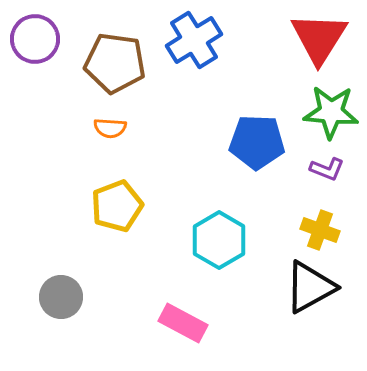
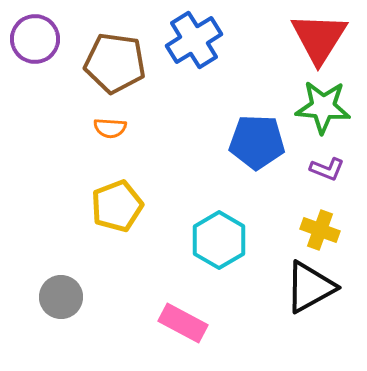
green star: moved 8 px left, 5 px up
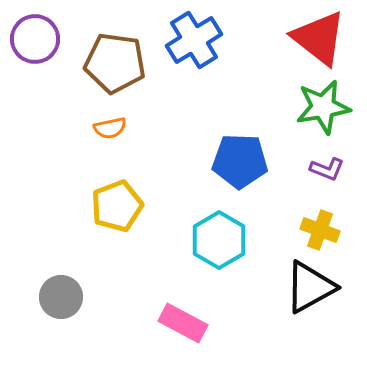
red triangle: rotated 24 degrees counterclockwise
green star: rotated 14 degrees counterclockwise
orange semicircle: rotated 16 degrees counterclockwise
blue pentagon: moved 17 px left, 19 px down
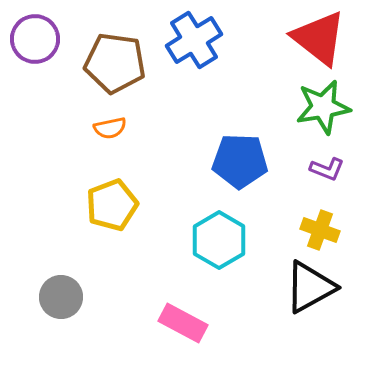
yellow pentagon: moved 5 px left, 1 px up
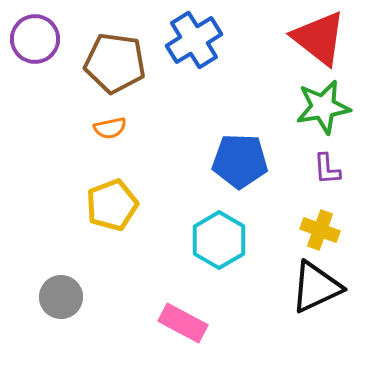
purple L-shape: rotated 64 degrees clockwise
black triangle: moved 6 px right; rotated 4 degrees clockwise
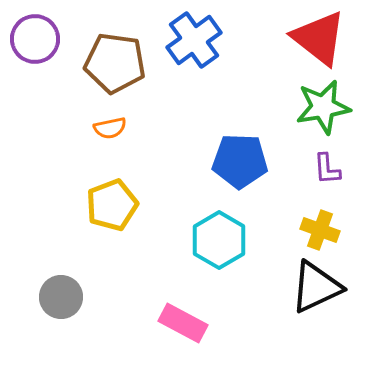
blue cross: rotated 4 degrees counterclockwise
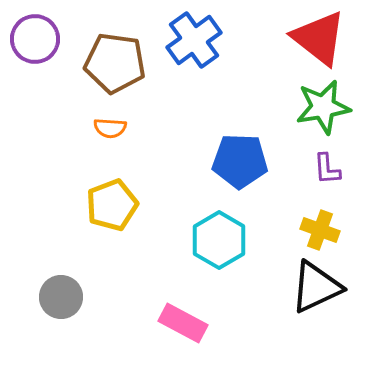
orange semicircle: rotated 16 degrees clockwise
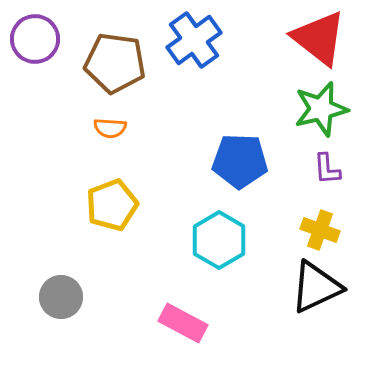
green star: moved 2 px left, 2 px down; rotated 4 degrees counterclockwise
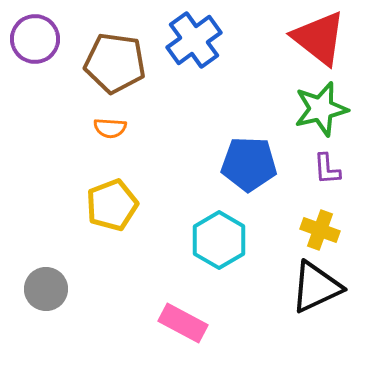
blue pentagon: moved 9 px right, 3 px down
gray circle: moved 15 px left, 8 px up
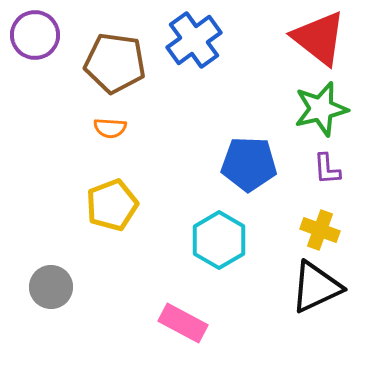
purple circle: moved 4 px up
gray circle: moved 5 px right, 2 px up
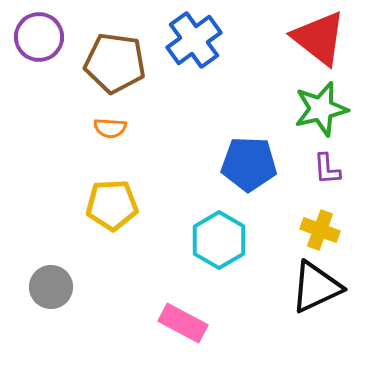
purple circle: moved 4 px right, 2 px down
yellow pentagon: rotated 18 degrees clockwise
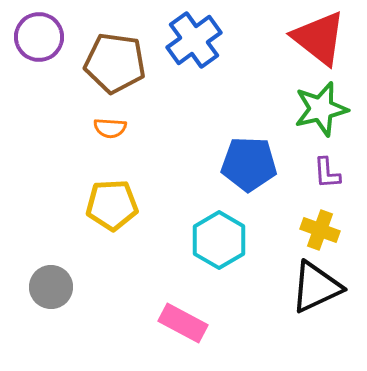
purple L-shape: moved 4 px down
